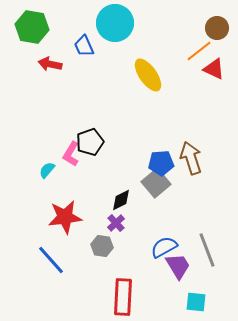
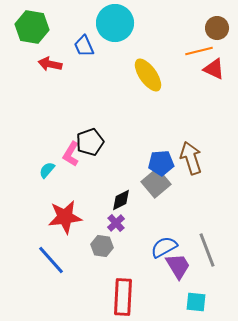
orange line: rotated 24 degrees clockwise
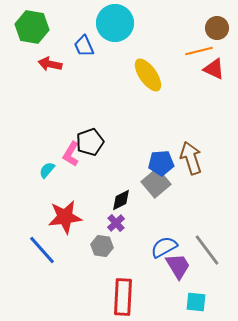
gray line: rotated 16 degrees counterclockwise
blue line: moved 9 px left, 10 px up
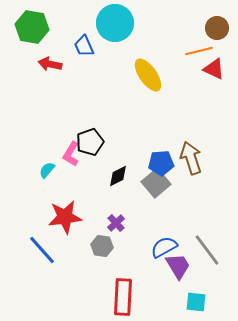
black diamond: moved 3 px left, 24 px up
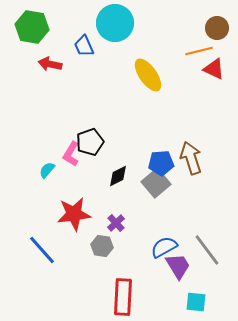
red star: moved 9 px right, 3 px up
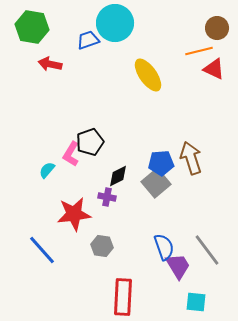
blue trapezoid: moved 4 px right, 6 px up; rotated 95 degrees clockwise
purple cross: moved 9 px left, 26 px up; rotated 36 degrees counterclockwise
blue semicircle: rotated 100 degrees clockwise
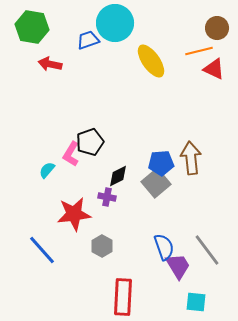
yellow ellipse: moved 3 px right, 14 px up
brown arrow: rotated 12 degrees clockwise
gray hexagon: rotated 20 degrees clockwise
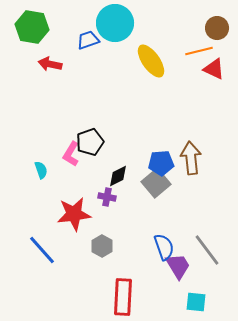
cyan semicircle: moved 6 px left; rotated 120 degrees clockwise
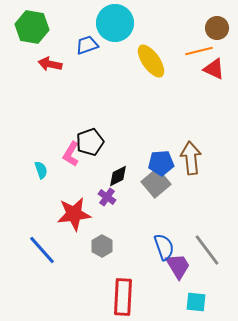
blue trapezoid: moved 1 px left, 5 px down
purple cross: rotated 24 degrees clockwise
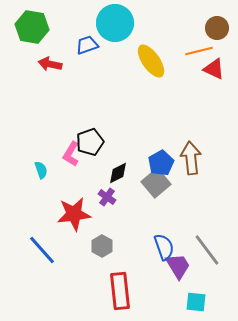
blue pentagon: rotated 25 degrees counterclockwise
black diamond: moved 3 px up
red rectangle: moved 3 px left, 6 px up; rotated 9 degrees counterclockwise
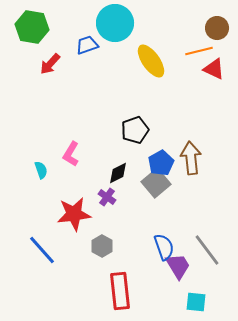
red arrow: rotated 60 degrees counterclockwise
black pentagon: moved 45 px right, 12 px up
